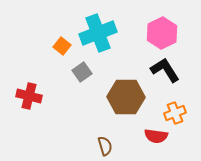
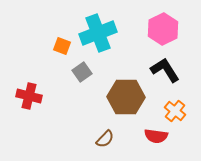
pink hexagon: moved 1 px right, 4 px up
orange square: rotated 18 degrees counterclockwise
orange cross: moved 2 px up; rotated 30 degrees counterclockwise
brown semicircle: moved 7 px up; rotated 60 degrees clockwise
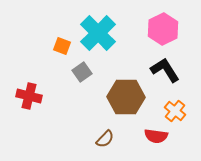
cyan cross: rotated 24 degrees counterclockwise
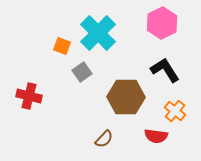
pink hexagon: moved 1 px left, 6 px up
brown semicircle: moved 1 px left
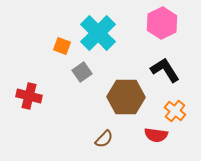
red semicircle: moved 1 px up
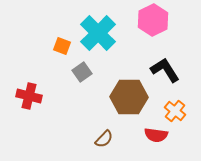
pink hexagon: moved 9 px left, 3 px up
brown hexagon: moved 3 px right
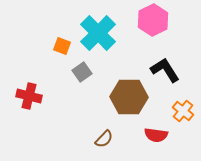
orange cross: moved 8 px right
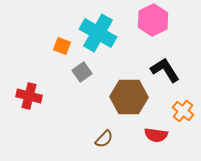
cyan cross: rotated 15 degrees counterclockwise
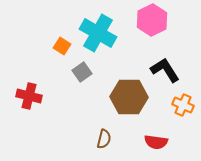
pink hexagon: moved 1 px left
orange square: rotated 12 degrees clockwise
orange cross: moved 6 px up; rotated 15 degrees counterclockwise
red semicircle: moved 7 px down
brown semicircle: rotated 30 degrees counterclockwise
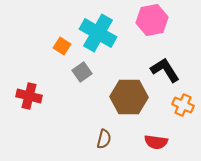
pink hexagon: rotated 16 degrees clockwise
